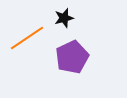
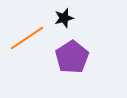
purple pentagon: rotated 8 degrees counterclockwise
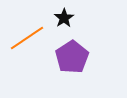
black star: rotated 18 degrees counterclockwise
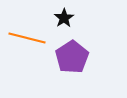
orange line: rotated 48 degrees clockwise
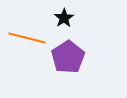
purple pentagon: moved 4 px left
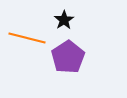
black star: moved 2 px down
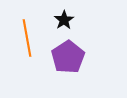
orange line: rotated 66 degrees clockwise
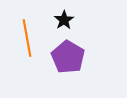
purple pentagon: rotated 8 degrees counterclockwise
